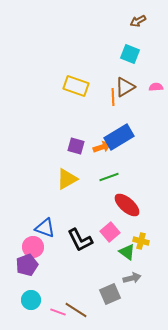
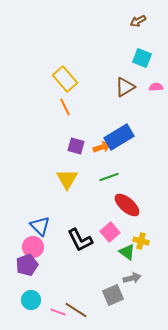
cyan square: moved 12 px right, 4 px down
yellow rectangle: moved 11 px left, 7 px up; rotated 30 degrees clockwise
orange line: moved 48 px left, 10 px down; rotated 24 degrees counterclockwise
yellow triangle: rotated 30 degrees counterclockwise
blue triangle: moved 5 px left, 2 px up; rotated 25 degrees clockwise
gray square: moved 3 px right, 1 px down
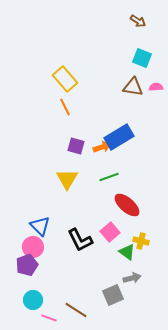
brown arrow: rotated 119 degrees counterclockwise
brown triangle: moved 8 px right; rotated 40 degrees clockwise
cyan circle: moved 2 px right
pink line: moved 9 px left, 6 px down
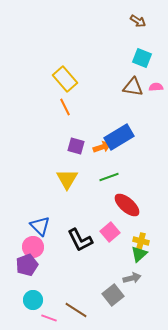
green triangle: moved 12 px right, 2 px down; rotated 42 degrees clockwise
gray square: rotated 15 degrees counterclockwise
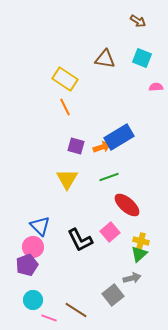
yellow rectangle: rotated 15 degrees counterclockwise
brown triangle: moved 28 px left, 28 px up
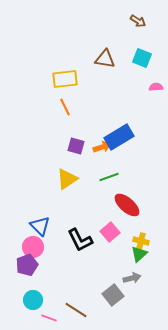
yellow rectangle: rotated 40 degrees counterclockwise
yellow triangle: rotated 25 degrees clockwise
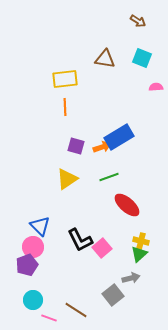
orange line: rotated 24 degrees clockwise
pink square: moved 8 px left, 16 px down
gray arrow: moved 1 px left
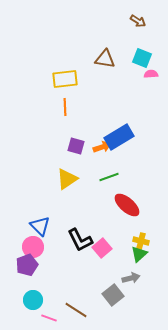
pink semicircle: moved 5 px left, 13 px up
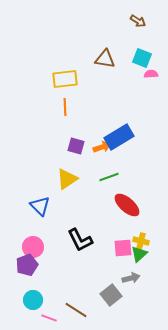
blue triangle: moved 20 px up
pink square: moved 21 px right; rotated 36 degrees clockwise
gray square: moved 2 px left
